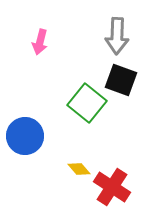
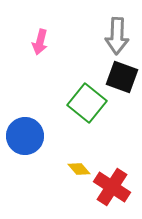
black square: moved 1 px right, 3 px up
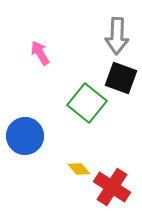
pink arrow: moved 11 px down; rotated 135 degrees clockwise
black square: moved 1 px left, 1 px down
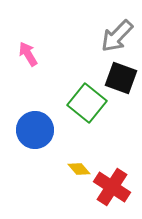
gray arrow: rotated 42 degrees clockwise
pink arrow: moved 12 px left, 1 px down
blue circle: moved 10 px right, 6 px up
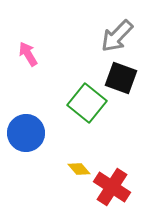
blue circle: moved 9 px left, 3 px down
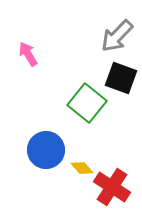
blue circle: moved 20 px right, 17 px down
yellow diamond: moved 3 px right, 1 px up
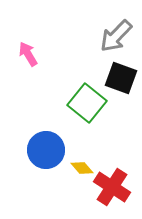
gray arrow: moved 1 px left
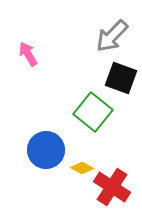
gray arrow: moved 4 px left
green square: moved 6 px right, 9 px down
yellow diamond: rotated 20 degrees counterclockwise
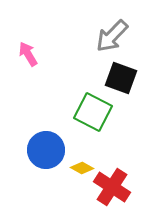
green square: rotated 12 degrees counterclockwise
